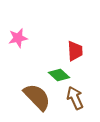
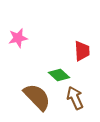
red trapezoid: moved 7 px right
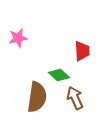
brown semicircle: rotated 52 degrees clockwise
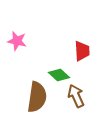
pink star: moved 1 px left, 3 px down; rotated 24 degrees clockwise
brown arrow: moved 1 px right, 2 px up
